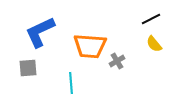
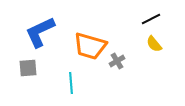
orange trapezoid: rotated 12 degrees clockwise
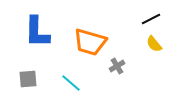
blue L-shape: moved 3 px left; rotated 64 degrees counterclockwise
orange trapezoid: moved 4 px up
gray cross: moved 5 px down
gray square: moved 11 px down
cyan line: rotated 45 degrees counterclockwise
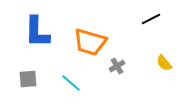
yellow semicircle: moved 10 px right, 19 px down
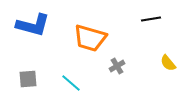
black line: rotated 18 degrees clockwise
blue L-shape: moved 4 px left, 7 px up; rotated 76 degrees counterclockwise
orange trapezoid: moved 4 px up
yellow semicircle: moved 4 px right
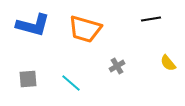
orange trapezoid: moved 5 px left, 9 px up
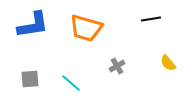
blue L-shape: rotated 24 degrees counterclockwise
orange trapezoid: moved 1 px right, 1 px up
gray square: moved 2 px right
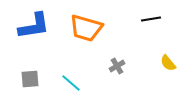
blue L-shape: moved 1 px right, 1 px down
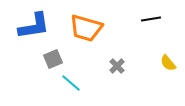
gray cross: rotated 14 degrees counterclockwise
gray square: moved 23 px right, 20 px up; rotated 18 degrees counterclockwise
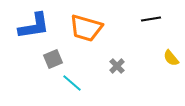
yellow semicircle: moved 3 px right, 5 px up
cyan line: moved 1 px right
